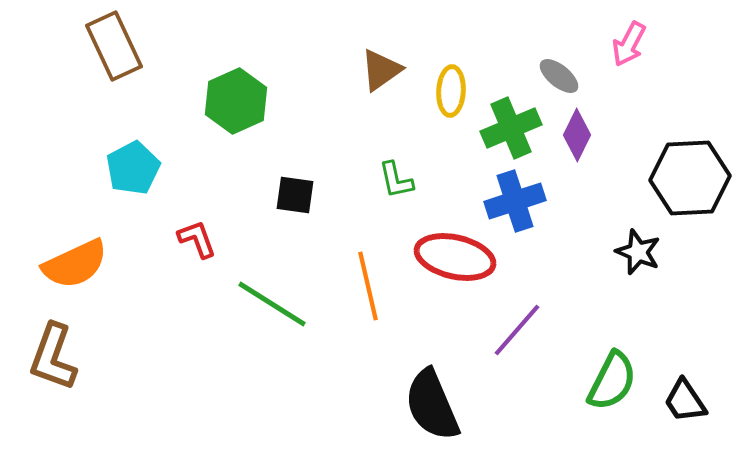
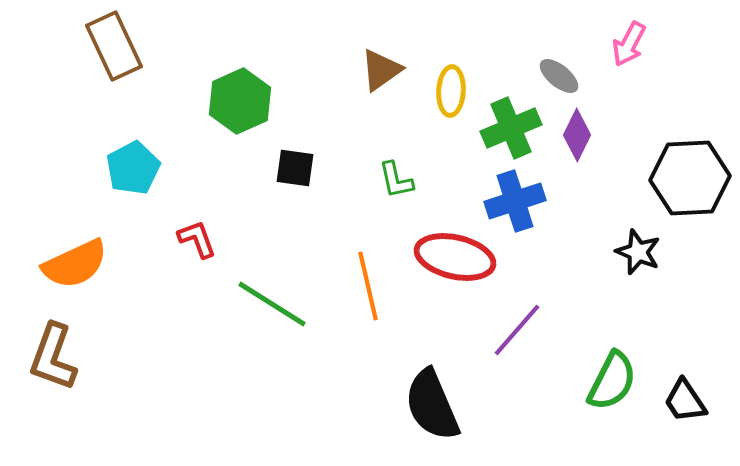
green hexagon: moved 4 px right
black square: moved 27 px up
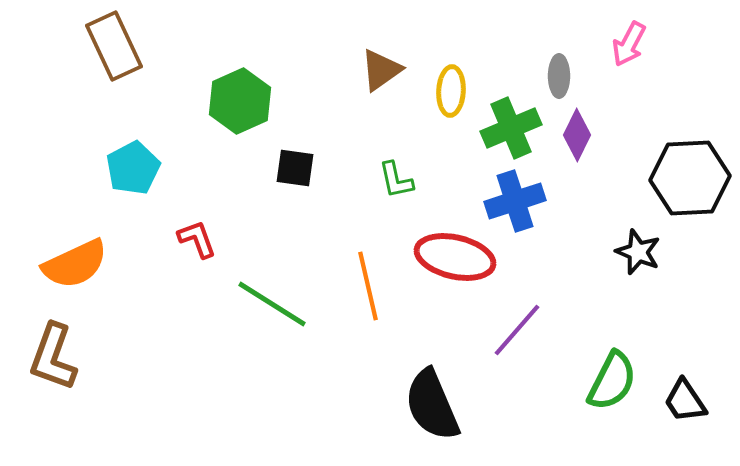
gray ellipse: rotated 51 degrees clockwise
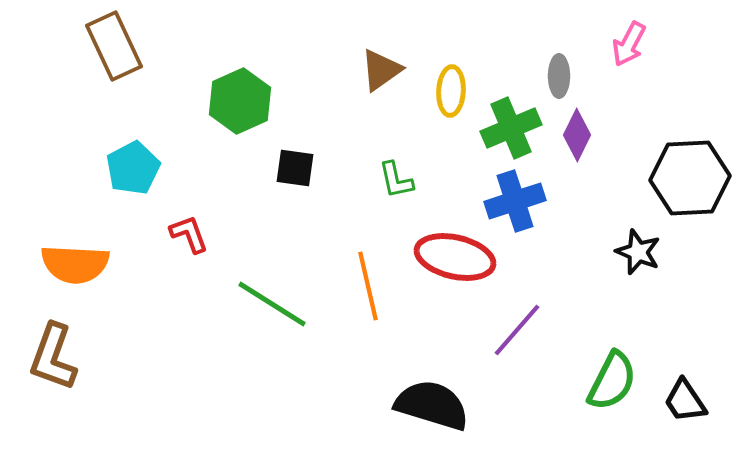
red L-shape: moved 8 px left, 5 px up
orange semicircle: rotated 28 degrees clockwise
black semicircle: rotated 130 degrees clockwise
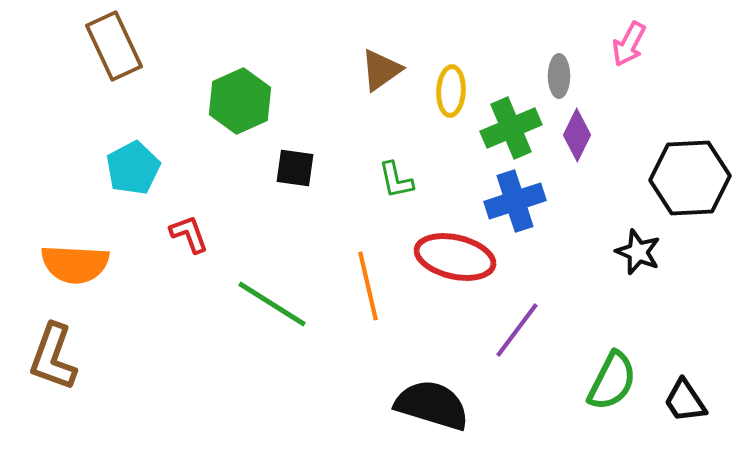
purple line: rotated 4 degrees counterclockwise
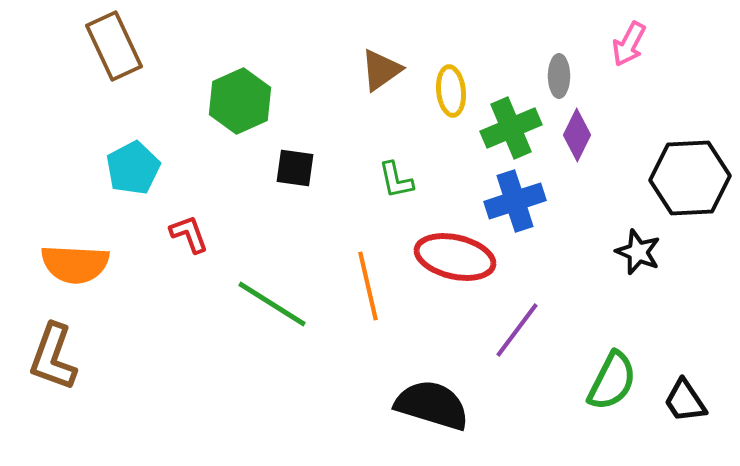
yellow ellipse: rotated 9 degrees counterclockwise
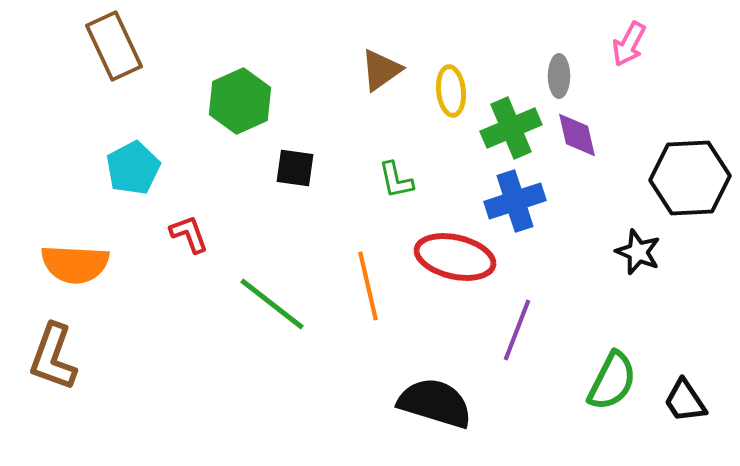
purple diamond: rotated 39 degrees counterclockwise
green line: rotated 6 degrees clockwise
purple line: rotated 16 degrees counterclockwise
black semicircle: moved 3 px right, 2 px up
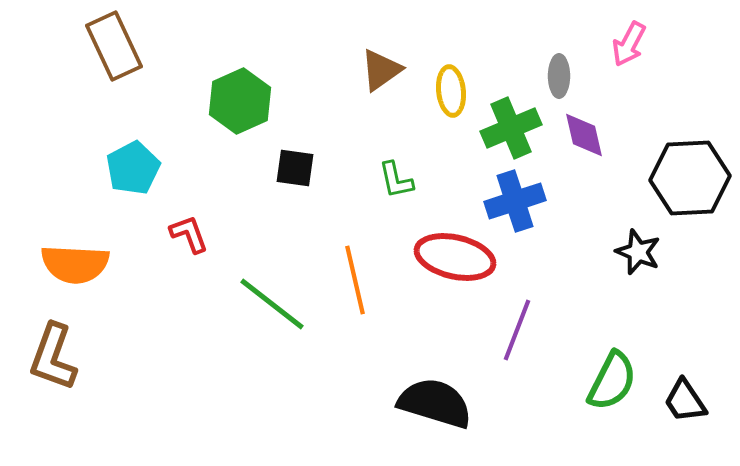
purple diamond: moved 7 px right
orange line: moved 13 px left, 6 px up
